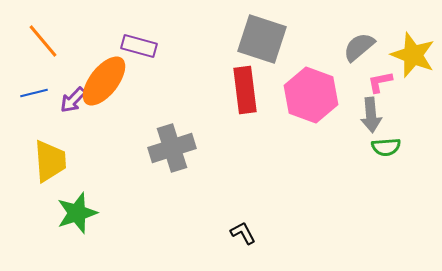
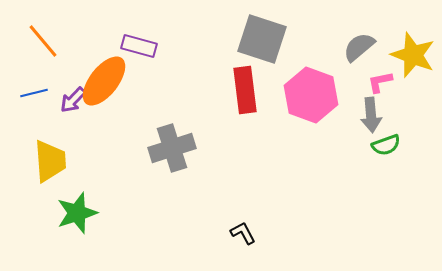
green semicircle: moved 2 px up; rotated 16 degrees counterclockwise
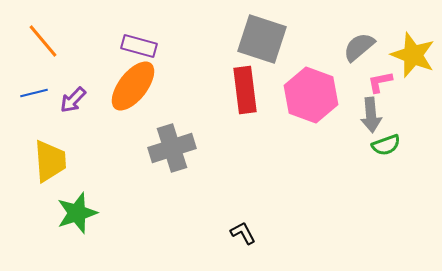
orange ellipse: moved 29 px right, 5 px down
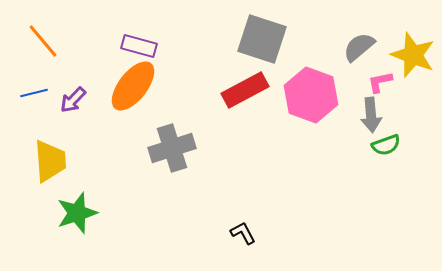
red rectangle: rotated 69 degrees clockwise
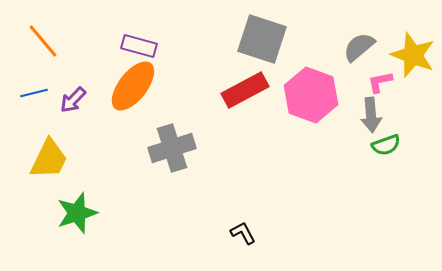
yellow trapezoid: moved 1 px left, 2 px up; rotated 30 degrees clockwise
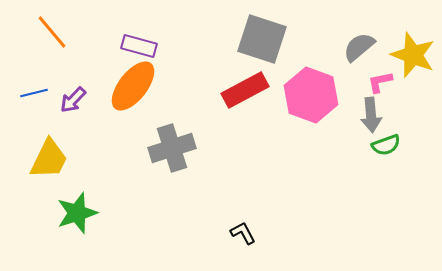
orange line: moved 9 px right, 9 px up
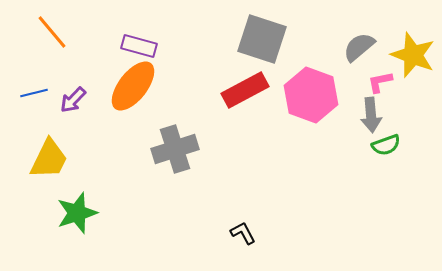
gray cross: moved 3 px right, 1 px down
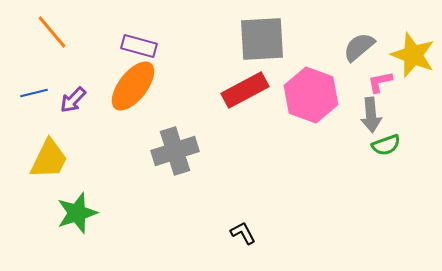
gray square: rotated 21 degrees counterclockwise
gray cross: moved 2 px down
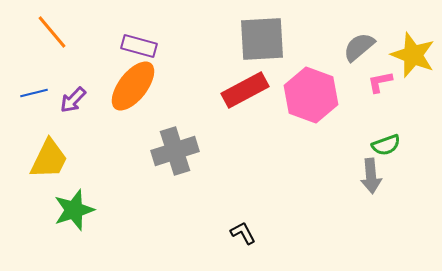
gray arrow: moved 61 px down
green star: moved 3 px left, 3 px up
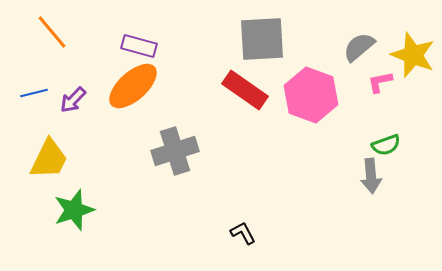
orange ellipse: rotated 10 degrees clockwise
red rectangle: rotated 63 degrees clockwise
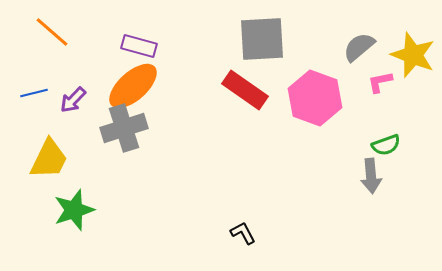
orange line: rotated 9 degrees counterclockwise
pink hexagon: moved 4 px right, 3 px down
gray cross: moved 51 px left, 23 px up
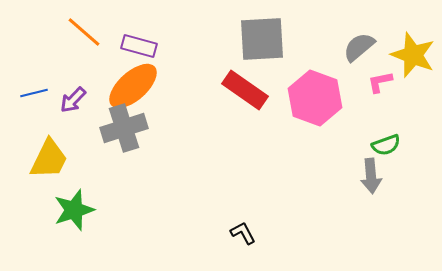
orange line: moved 32 px right
